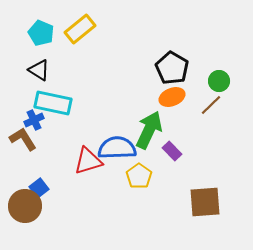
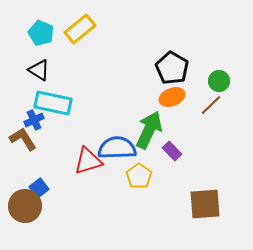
brown square: moved 2 px down
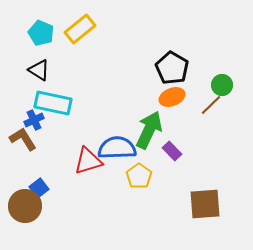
green circle: moved 3 px right, 4 px down
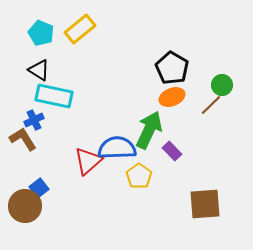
cyan rectangle: moved 1 px right, 7 px up
red triangle: rotated 24 degrees counterclockwise
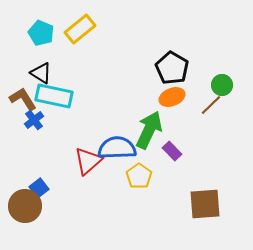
black triangle: moved 2 px right, 3 px down
blue cross: rotated 12 degrees counterclockwise
brown L-shape: moved 40 px up
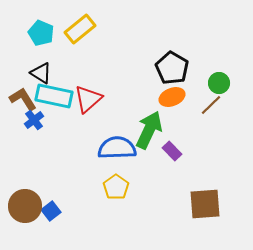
green circle: moved 3 px left, 2 px up
red triangle: moved 62 px up
yellow pentagon: moved 23 px left, 11 px down
blue square: moved 12 px right, 23 px down
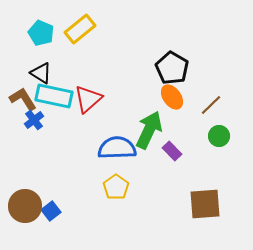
green circle: moved 53 px down
orange ellipse: rotated 75 degrees clockwise
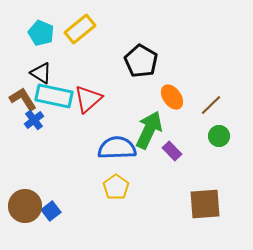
black pentagon: moved 31 px left, 7 px up
